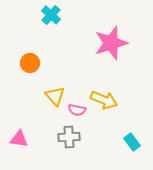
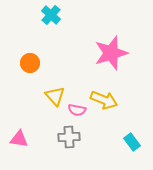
pink star: moved 10 px down
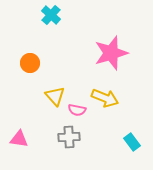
yellow arrow: moved 1 px right, 2 px up
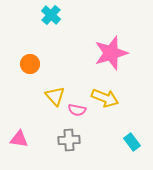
orange circle: moved 1 px down
gray cross: moved 3 px down
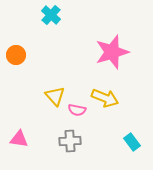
pink star: moved 1 px right, 1 px up
orange circle: moved 14 px left, 9 px up
gray cross: moved 1 px right, 1 px down
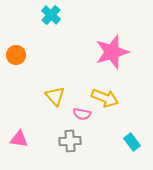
pink semicircle: moved 5 px right, 4 px down
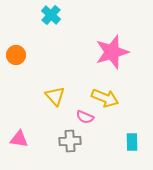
pink semicircle: moved 3 px right, 3 px down; rotated 12 degrees clockwise
cyan rectangle: rotated 36 degrees clockwise
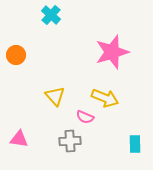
cyan rectangle: moved 3 px right, 2 px down
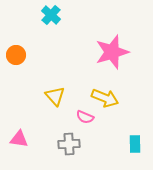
gray cross: moved 1 px left, 3 px down
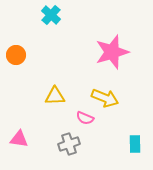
yellow triangle: rotated 50 degrees counterclockwise
pink semicircle: moved 1 px down
gray cross: rotated 15 degrees counterclockwise
